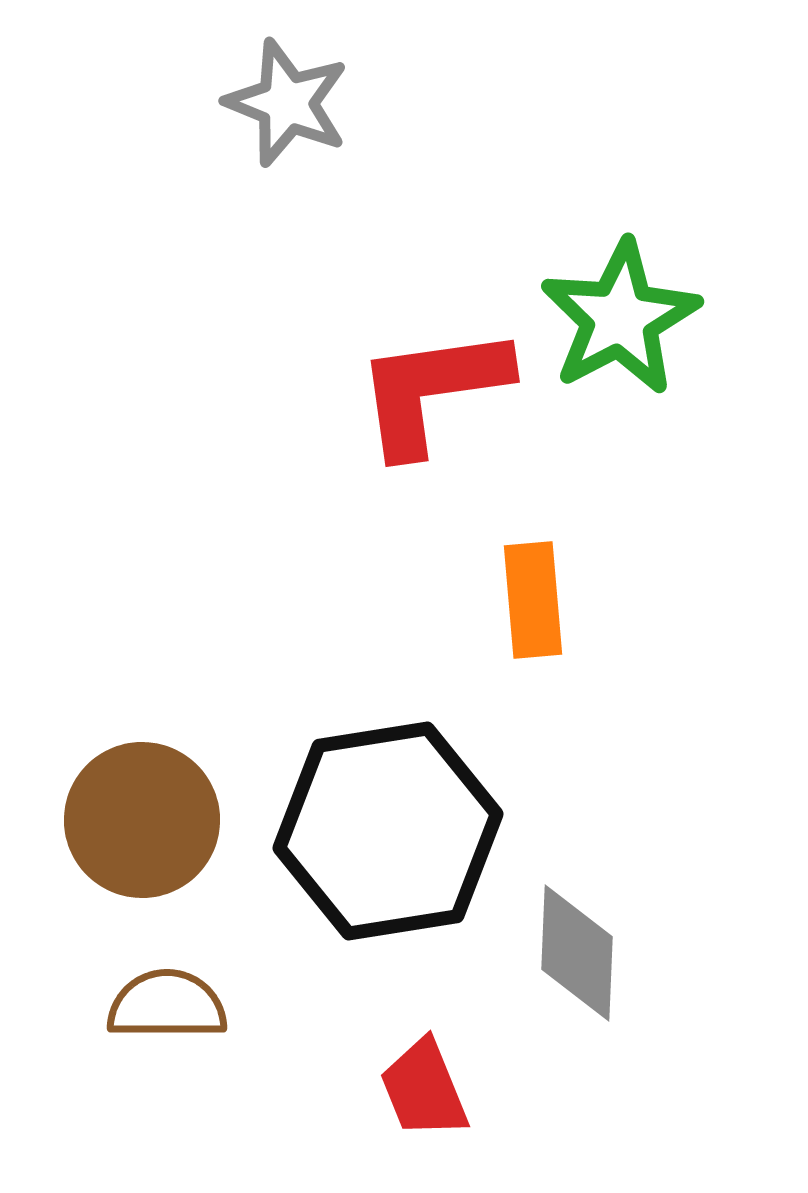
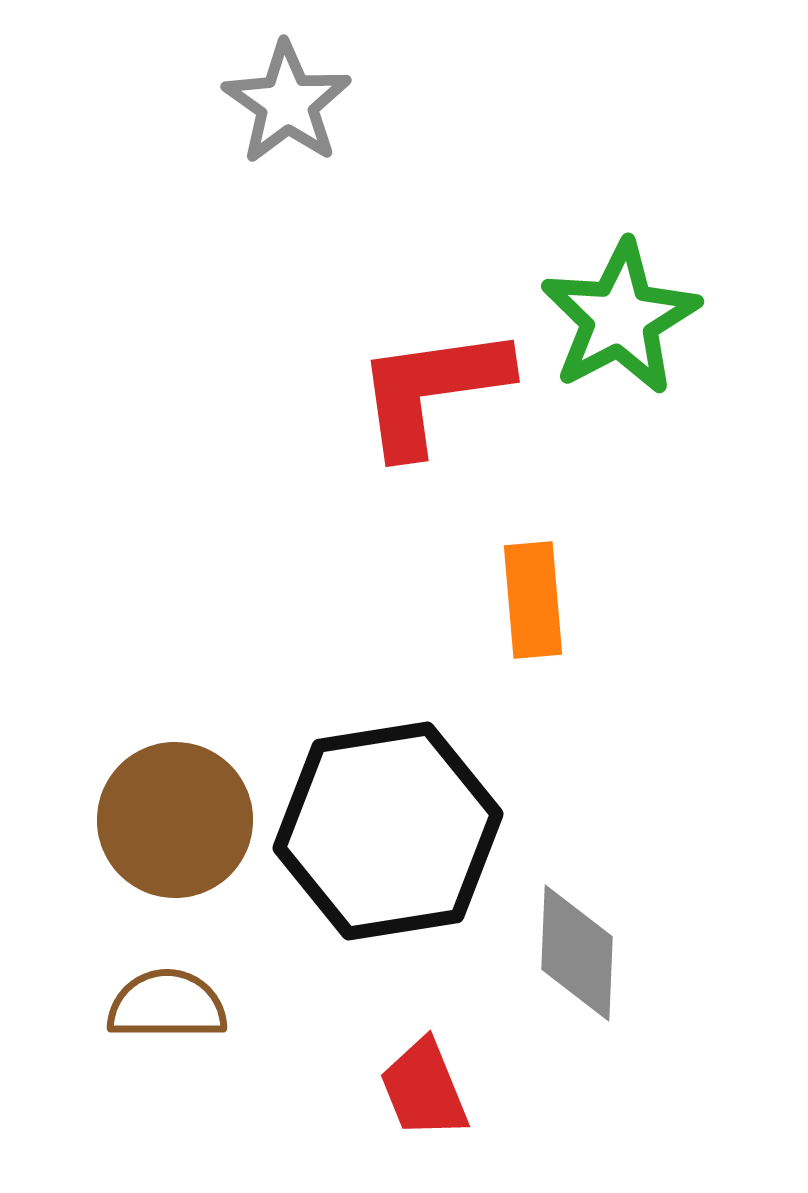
gray star: rotated 13 degrees clockwise
brown circle: moved 33 px right
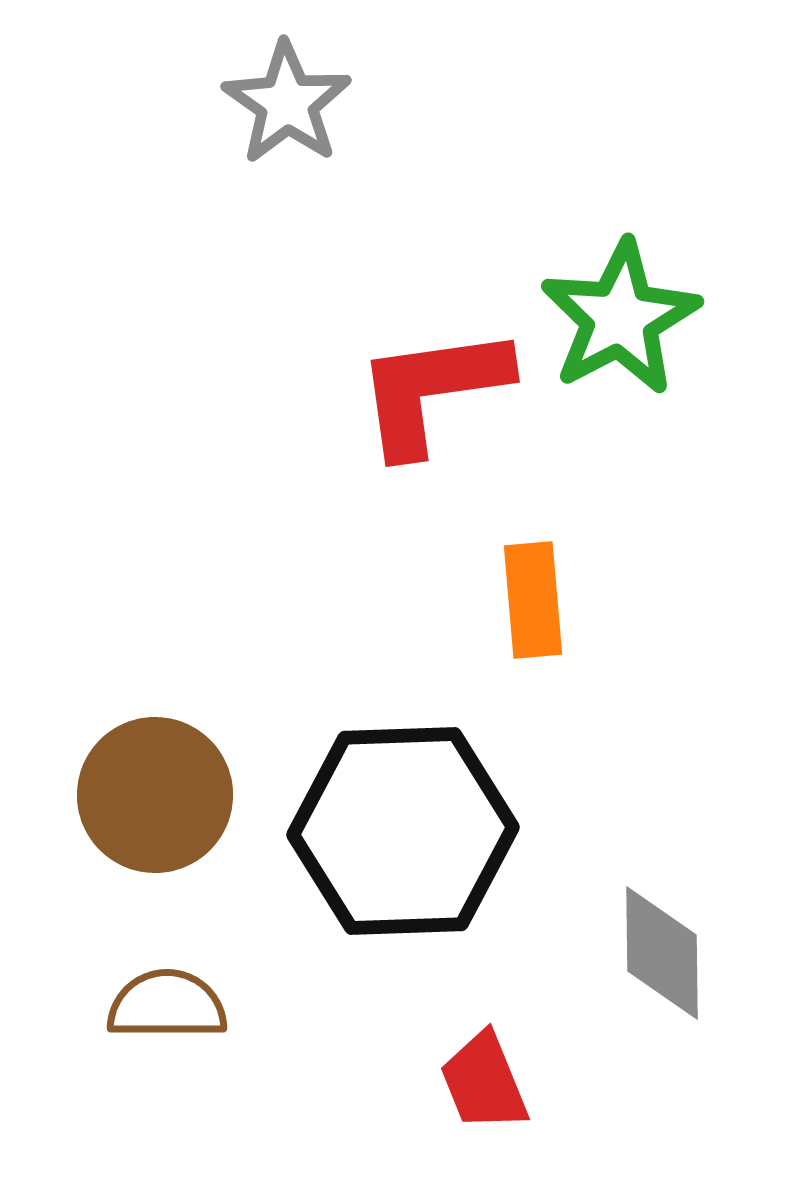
brown circle: moved 20 px left, 25 px up
black hexagon: moved 15 px right; rotated 7 degrees clockwise
gray diamond: moved 85 px right; rotated 3 degrees counterclockwise
red trapezoid: moved 60 px right, 7 px up
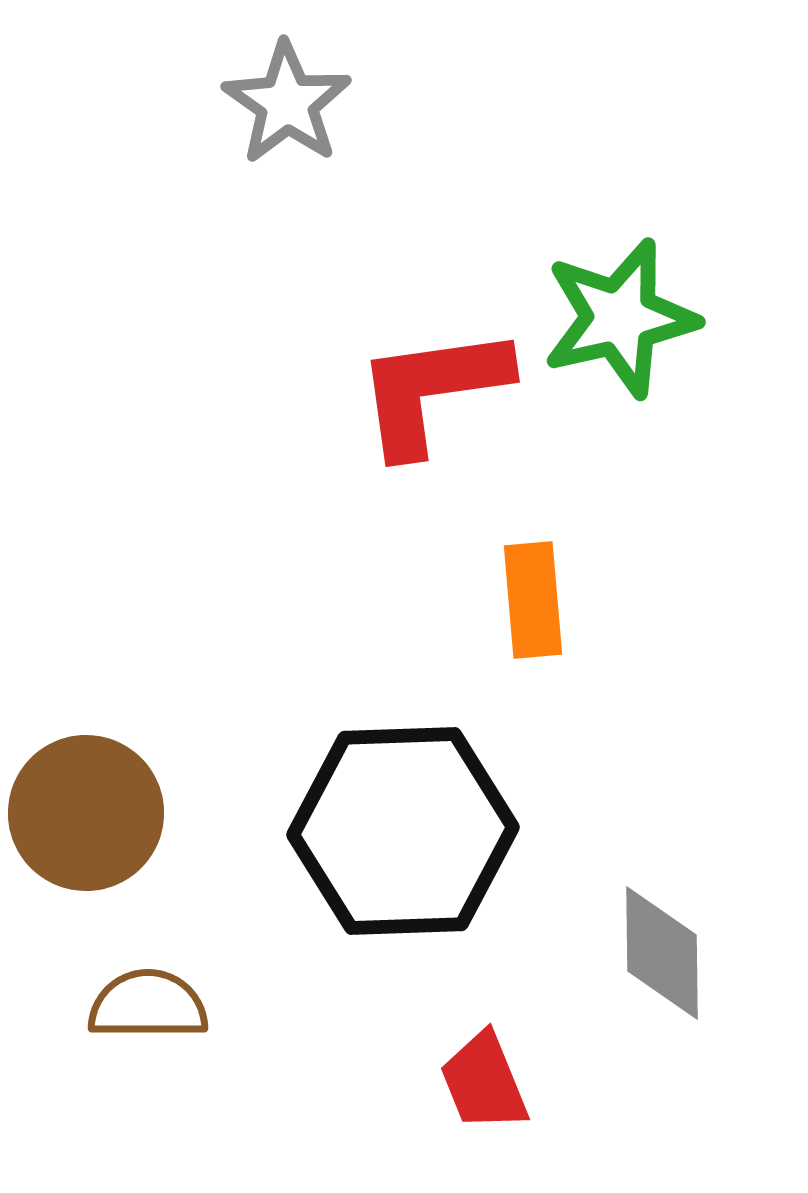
green star: rotated 15 degrees clockwise
brown circle: moved 69 px left, 18 px down
brown semicircle: moved 19 px left
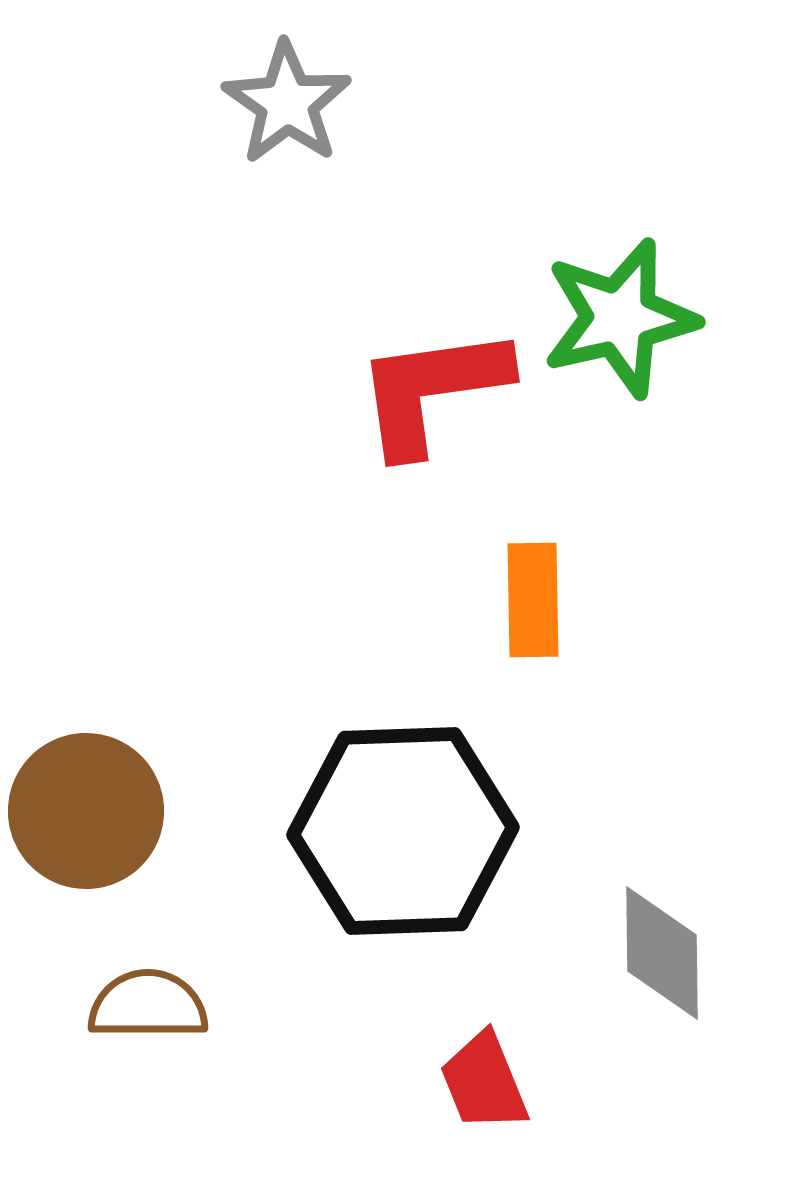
orange rectangle: rotated 4 degrees clockwise
brown circle: moved 2 px up
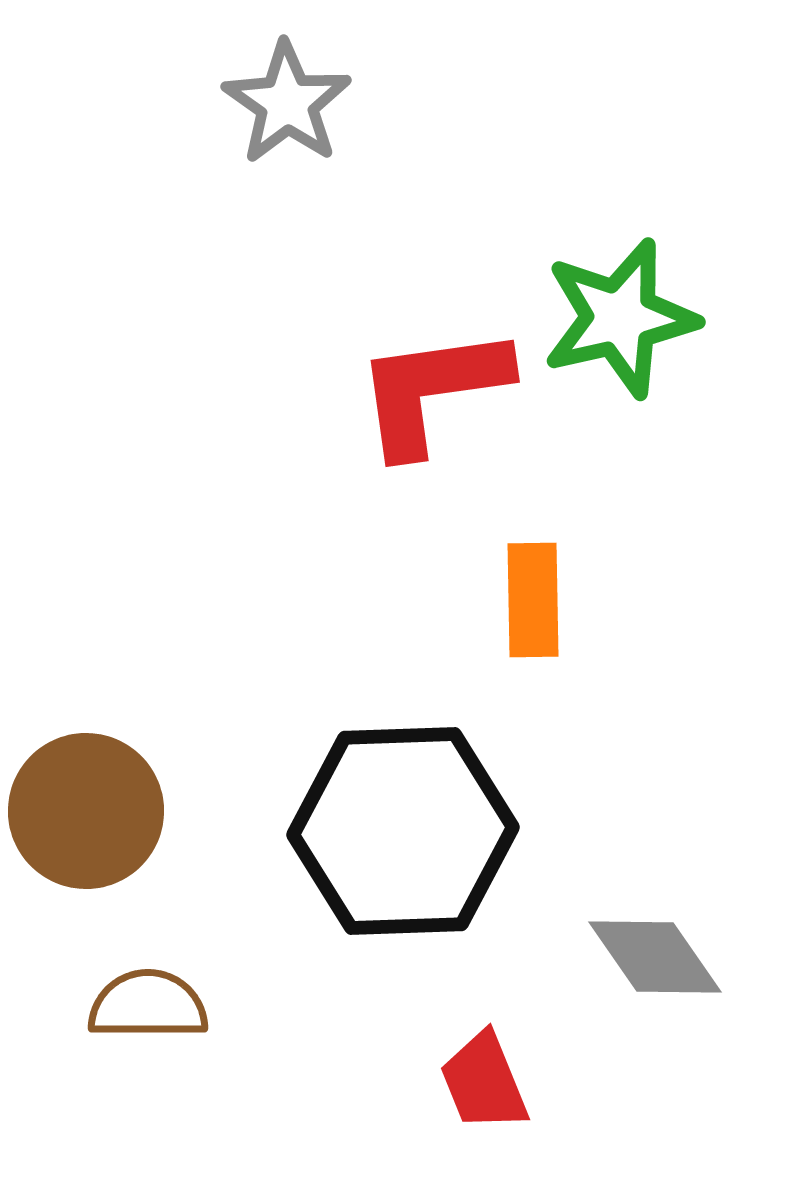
gray diamond: moved 7 px left, 4 px down; rotated 34 degrees counterclockwise
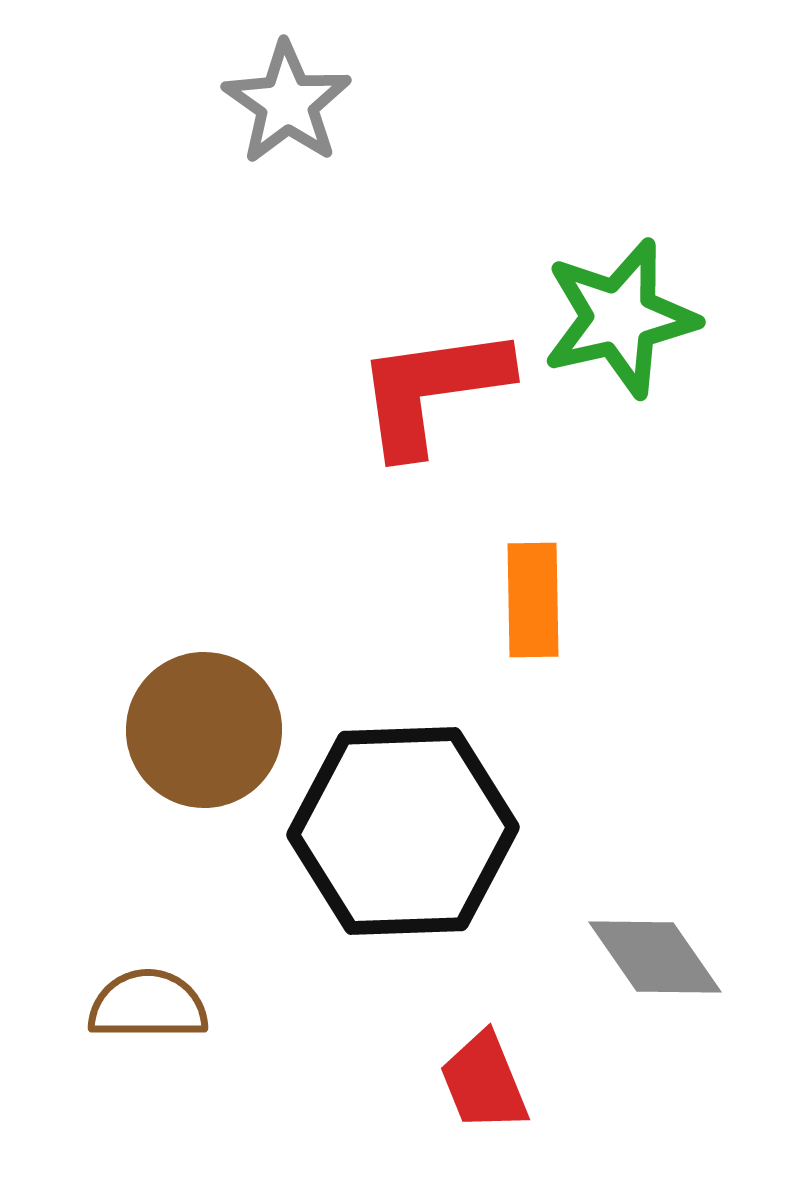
brown circle: moved 118 px right, 81 px up
